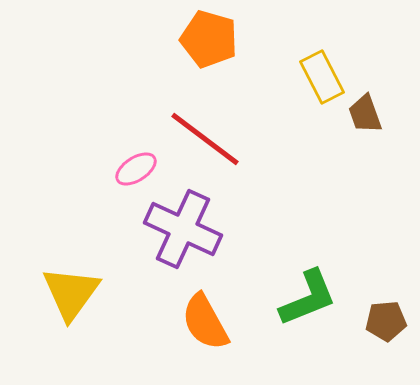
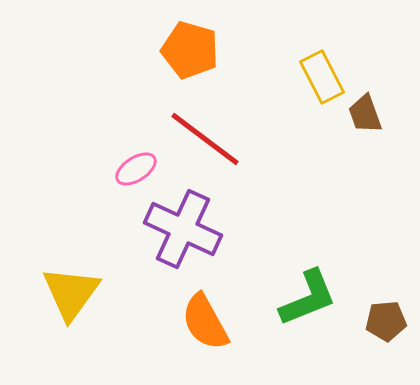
orange pentagon: moved 19 px left, 11 px down
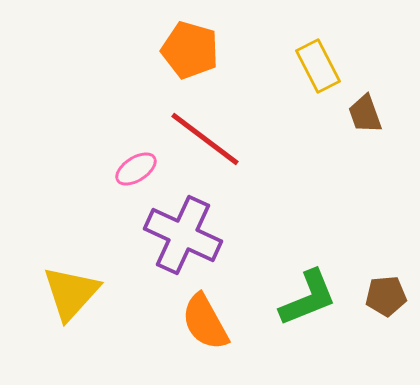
yellow rectangle: moved 4 px left, 11 px up
purple cross: moved 6 px down
yellow triangle: rotated 6 degrees clockwise
brown pentagon: moved 25 px up
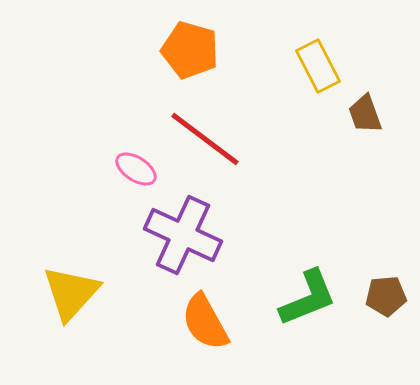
pink ellipse: rotated 66 degrees clockwise
